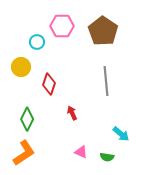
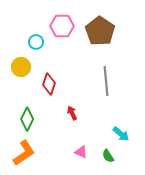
brown pentagon: moved 3 px left
cyan circle: moved 1 px left
green semicircle: moved 1 px right, 1 px up; rotated 48 degrees clockwise
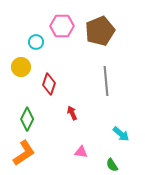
brown pentagon: rotated 16 degrees clockwise
pink triangle: rotated 16 degrees counterclockwise
green semicircle: moved 4 px right, 9 px down
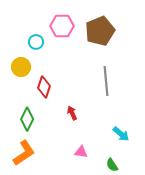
red diamond: moved 5 px left, 3 px down
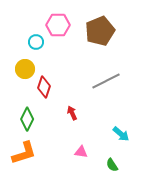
pink hexagon: moved 4 px left, 1 px up
yellow circle: moved 4 px right, 2 px down
gray line: rotated 68 degrees clockwise
orange L-shape: rotated 16 degrees clockwise
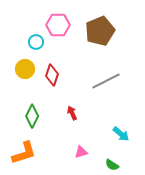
red diamond: moved 8 px right, 12 px up
green diamond: moved 5 px right, 3 px up
pink triangle: rotated 24 degrees counterclockwise
green semicircle: rotated 24 degrees counterclockwise
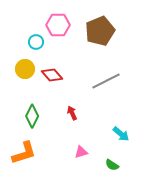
red diamond: rotated 60 degrees counterclockwise
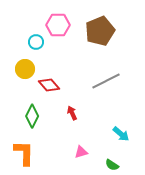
red diamond: moved 3 px left, 10 px down
orange L-shape: rotated 72 degrees counterclockwise
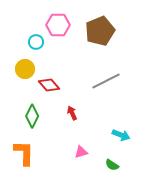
cyan arrow: moved 1 px down; rotated 18 degrees counterclockwise
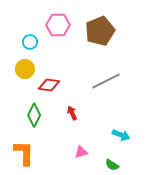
cyan circle: moved 6 px left
red diamond: rotated 40 degrees counterclockwise
green diamond: moved 2 px right, 1 px up
